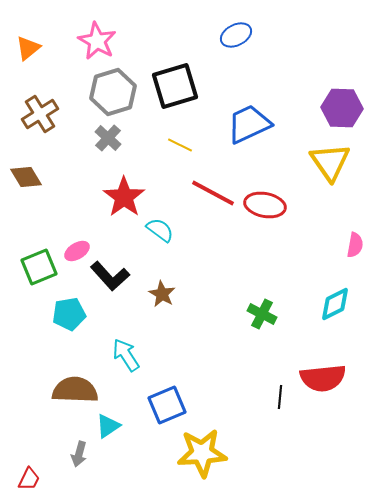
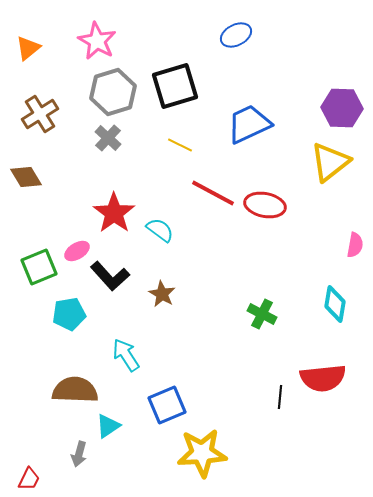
yellow triangle: rotated 27 degrees clockwise
red star: moved 10 px left, 16 px down
cyan diamond: rotated 54 degrees counterclockwise
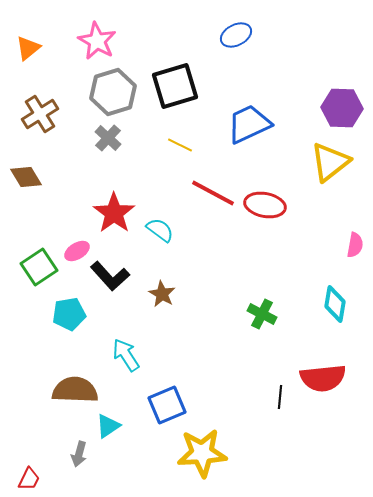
green square: rotated 12 degrees counterclockwise
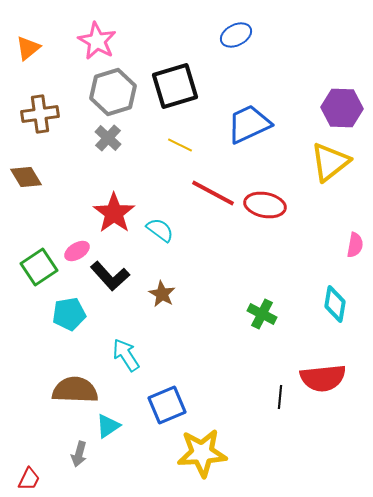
brown cross: rotated 24 degrees clockwise
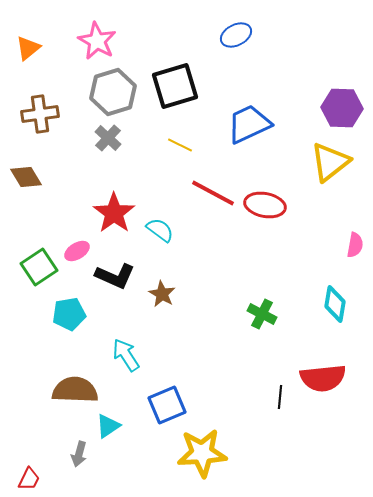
black L-shape: moved 5 px right; rotated 24 degrees counterclockwise
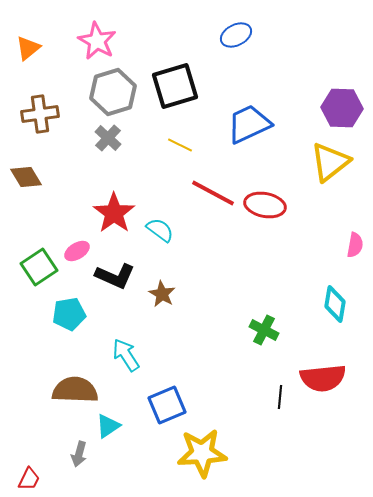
green cross: moved 2 px right, 16 px down
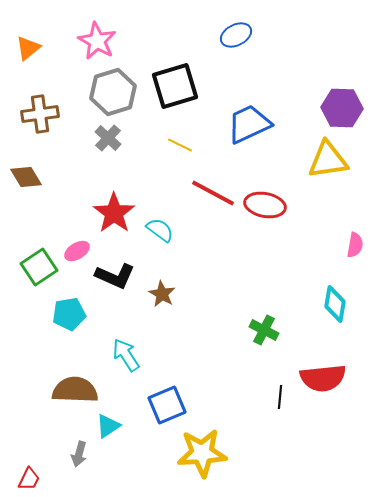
yellow triangle: moved 2 px left, 2 px up; rotated 30 degrees clockwise
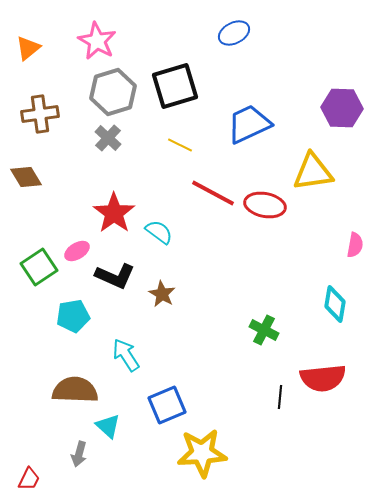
blue ellipse: moved 2 px left, 2 px up
yellow triangle: moved 15 px left, 12 px down
cyan semicircle: moved 1 px left, 2 px down
cyan pentagon: moved 4 px right, 2 px down
cyan triangle: rotated 44 degrees counterclockwise
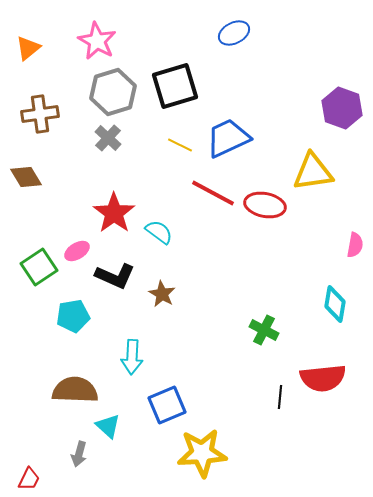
purple hexagon: rotated 18 degrees clockwise
blue trapezoid: moved 21 px left, 14 px down
cyan arrow: moved 6 px right, 2 px down; rotated 144 degrees counterclockwise
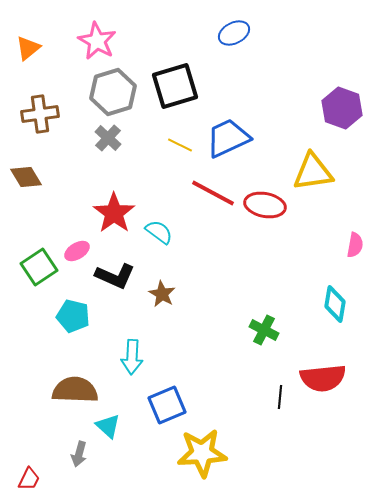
cyan pentagon: rotated 24 degrees clockwise
